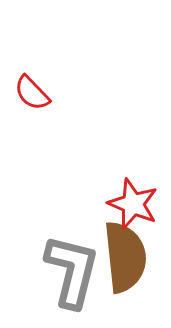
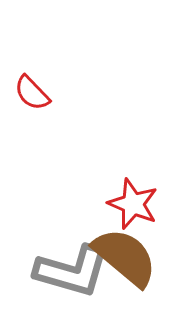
brown semicircle: rotated 44 degrees counterclockwise
gray L-shape: rotated 92 degrees clockwise
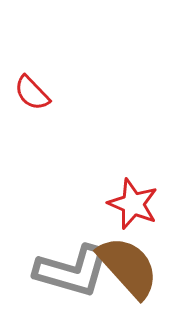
brown semicircle: moved 3 px right, 10 px down; rotated 8 degrees clockwise
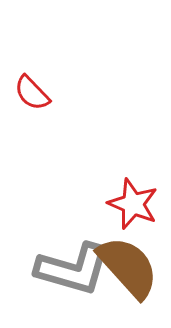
gray L-shape: moved 1 px right, 2 px up
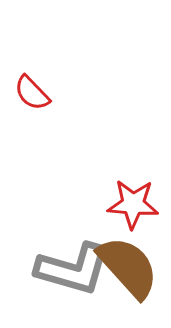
red star: rotated 18 degrees counterclockwise
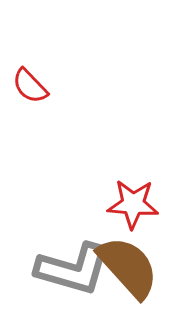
red semicircle: moved 2 px left, 7 px up
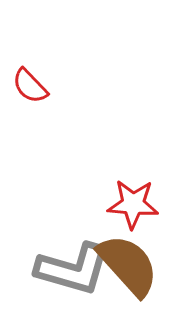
brown semicircle: moved 2 px up
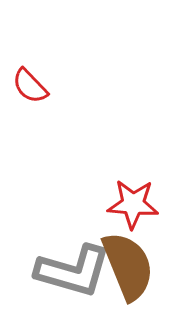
brown semicircle: moved 1 px down; rotated 20 degrees clockwise
gray L-shape: moved 2 px down
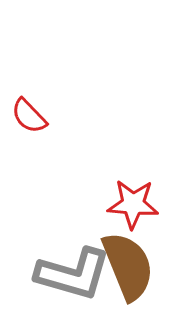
red semicircle: moved 1 px left, 30 px down
gray L-shape: moved 3 px down
